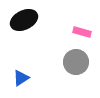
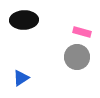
black ellipse: rotated 24 degrees clockwise
gray circle: moved 1 px right, 5 px up
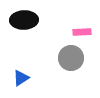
pink rectangle: rotated 18 degrees counterclockwise
gray circle: moved 6 px left, 1 px down
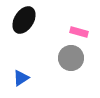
black ellipse: rotated 56 degrees counterclockwise
pink rectangle: moved 3 px left; rotated 18 degrees clockwise
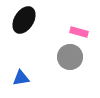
gray circle: moved 1 px left, 1 px up
blue triangle: rotated 24 degrees clockwise
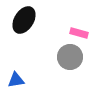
pink rectangle: moved 1 px down
blue triangle: moved 5 px left, 2 px down
